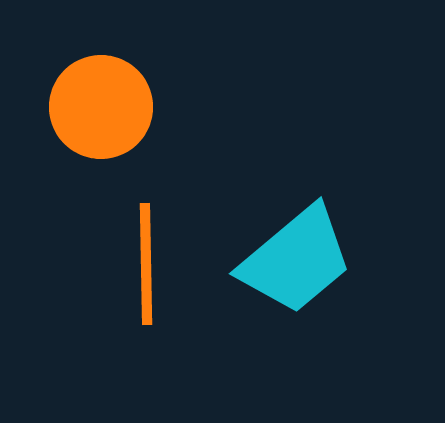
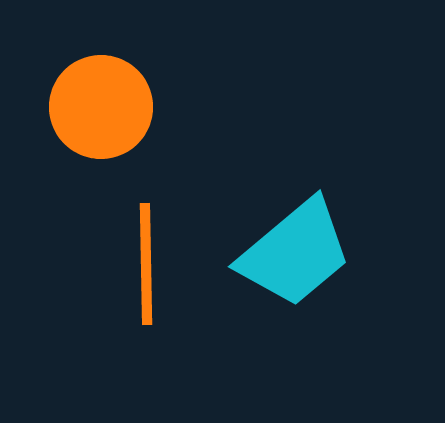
cyan trapezoid: moved 1 px left, 7 px up
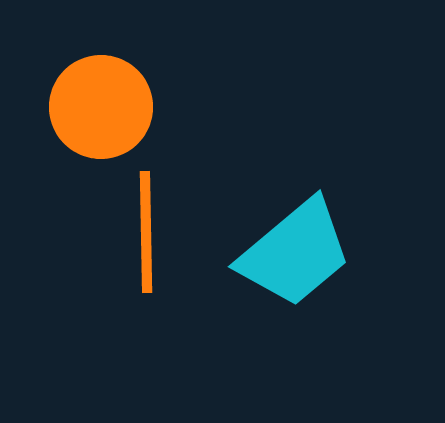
orange line: moved 32 px up
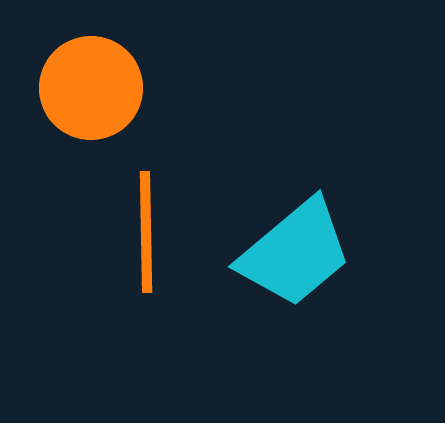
orange circle: moved 10 px left, 19 px up
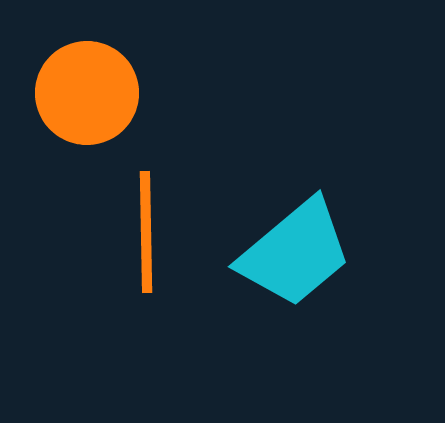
orange circle: moved 4 px left, 5 px down
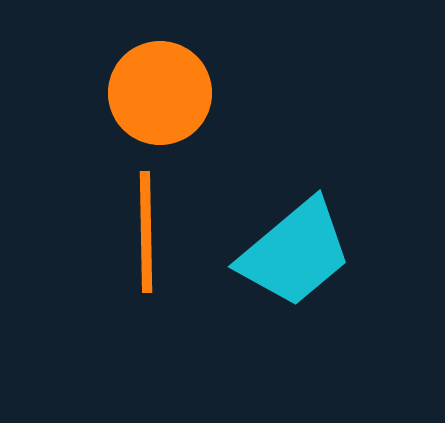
orange circle: moved 73 px right
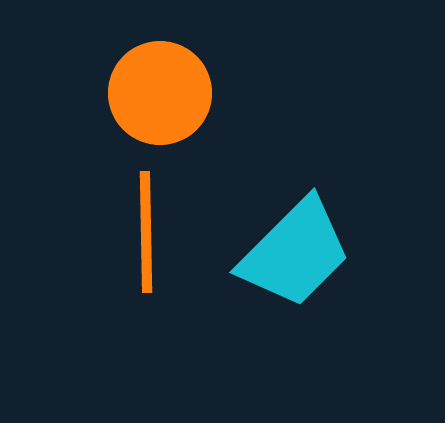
cyan trapezoid: rotated 5 degrees counterclockwise
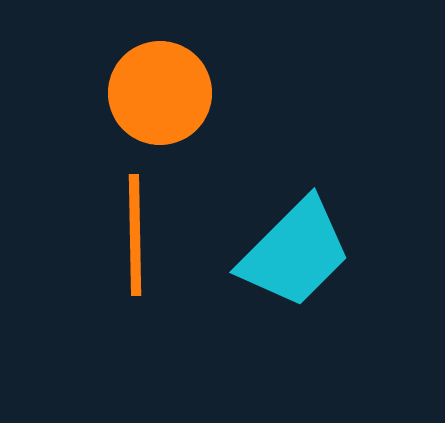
orange line: moved 11 px left, 3 px down
